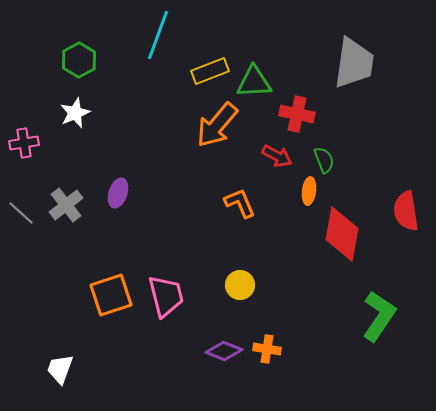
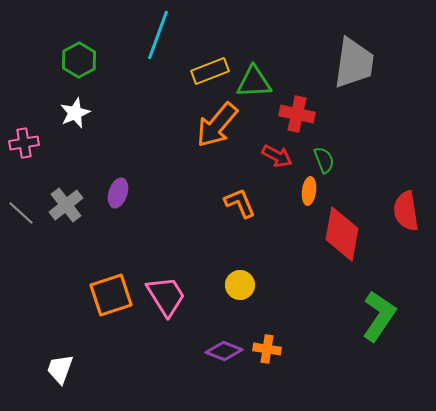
pink trapezoid: rotated 18 degrees counterclockwise
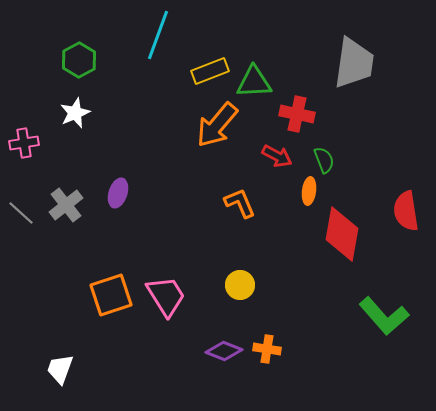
green L-shape: moved 5 px right; rotated 105 degrees clockwise
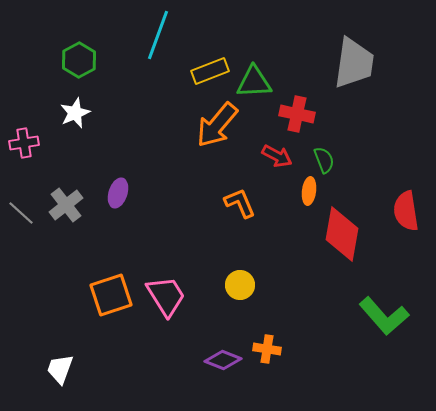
purple diamond: moved 1 px left, 9 px down
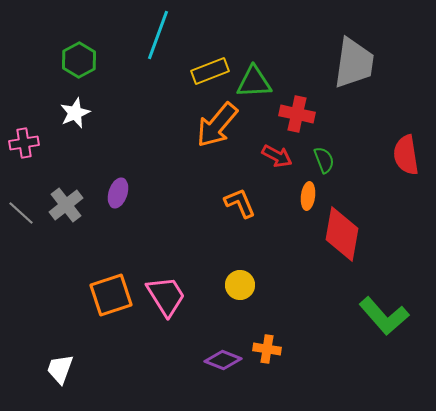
orange ellipse: moved 1 px left, 5 px down
red semicircle: moved 56 px up
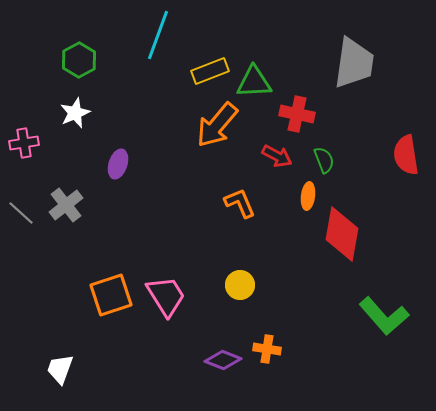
purple ellipse: moved 29 px up
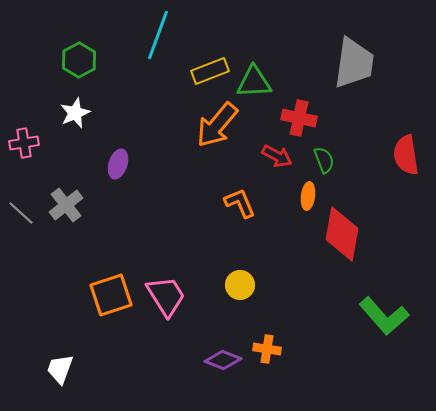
red cross: moved 2 px right, 4 px down
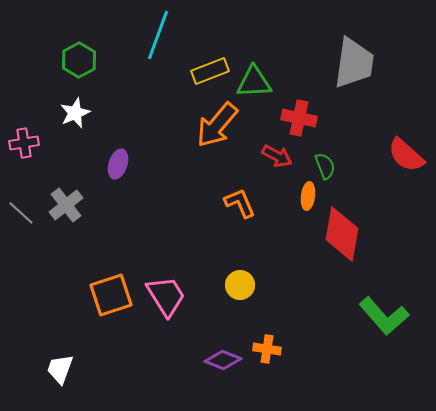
red semicircle: rotated 39 degrees counterclockwise
green semicircle: moved 1 px right, 6 px down
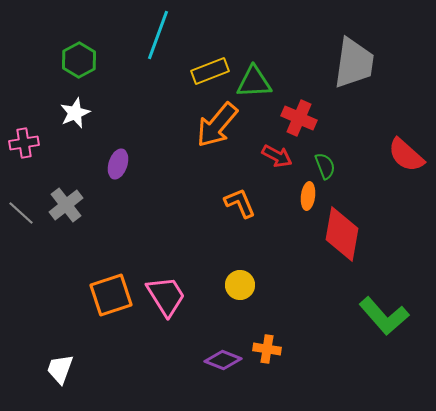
red cross: rotated 12 degrees clockwise
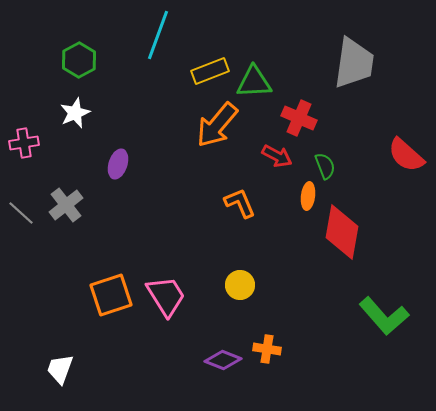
red diamond: moved 2 px up
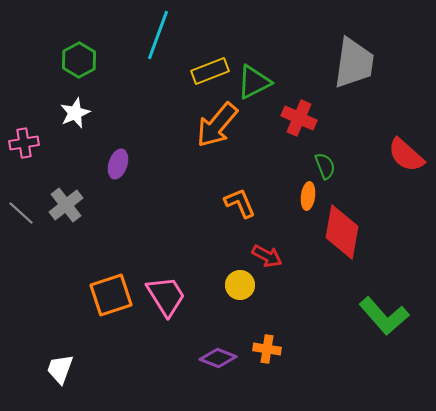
green triangle: rotated 24 degrees counterclockwise
red arrow: moved 10 px left, 100 px down
purple diamond: moved 5 px left, 2 px up
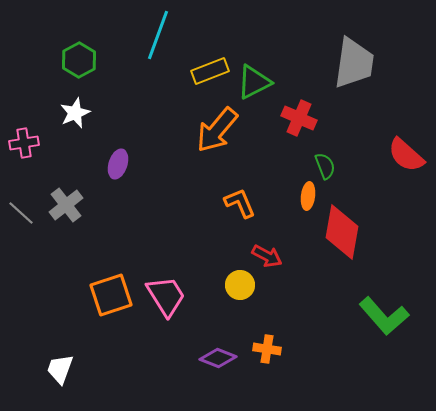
orange arrow: moved 5 px down
